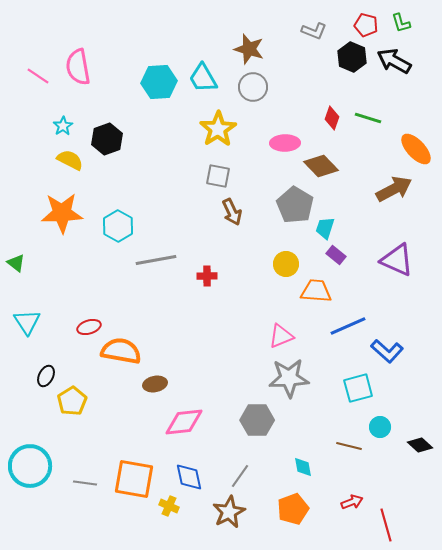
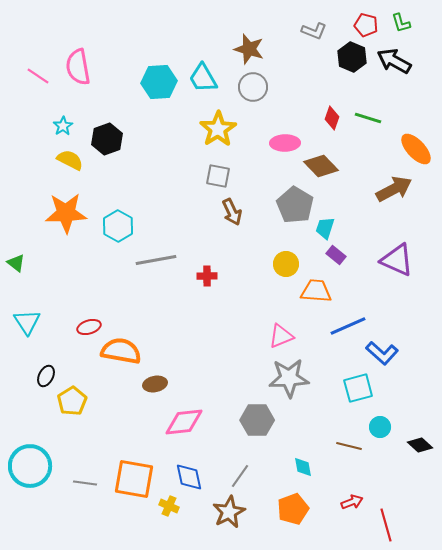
orange star at (62, 213): moved 4 px right
blue L-shape at (387, 351): moved 5 px left, 2 px down
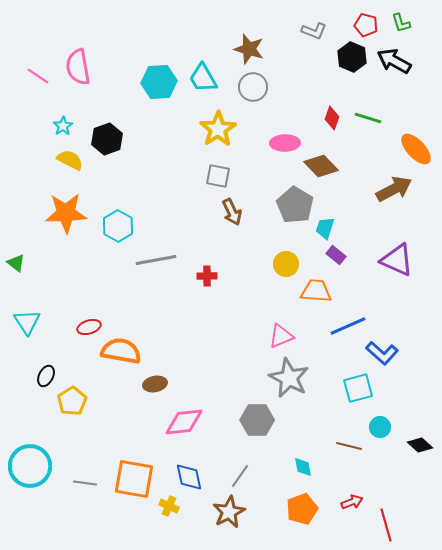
gray star at (289, 378): rotated 30 degrees clockwise
orange pentagon at (293, 509): moved 9 px right
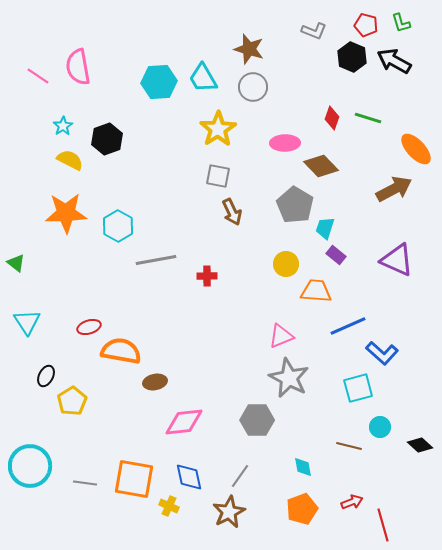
brown ellipse at (155, 384): moved 2 px up
red line at (386, 525): moved 3 px left
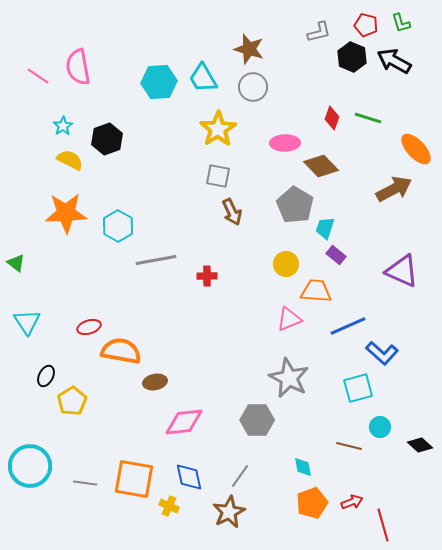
gray L-shape at (314, 31): moved 5 px right, 1 px down; rotated 35 degrees counterclockwise
purple triangle at (397, 260): moved 5 px right, 11 px down
pink triangle at (281, 336): moved 8 px right, 17 px up
orange pentagon at (302, 509): moved 10 px right, 6 px up
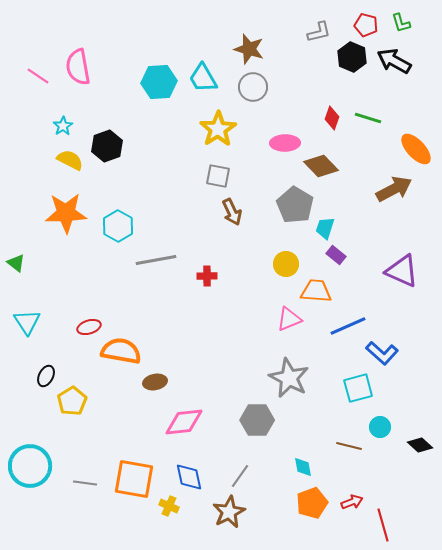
black hexagon at (107, 139): moved 7 px down
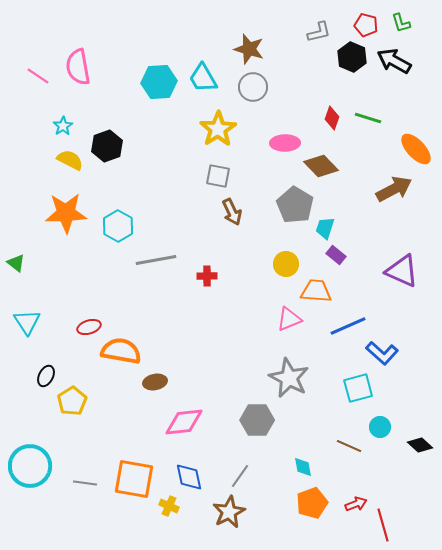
brown line at (349, 446): rotated 10 degrees clockwise
red arrow at (352, 502): moved 4 px right, 2 px down
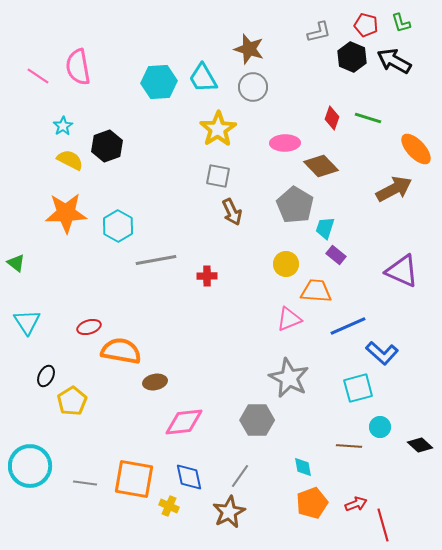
brown line at (349, 446): rotated 20 degrees counterclockwise
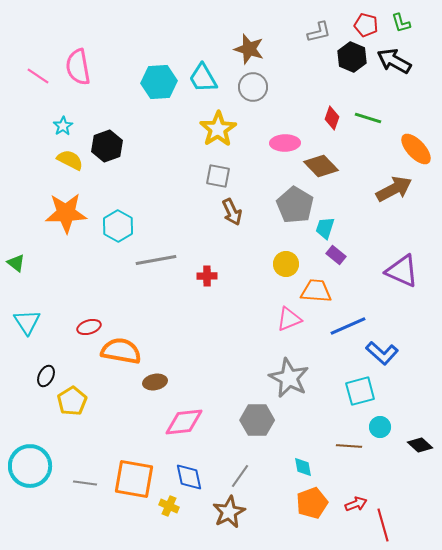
cyan square at (358, 388): moved 2 px right, 3 px down
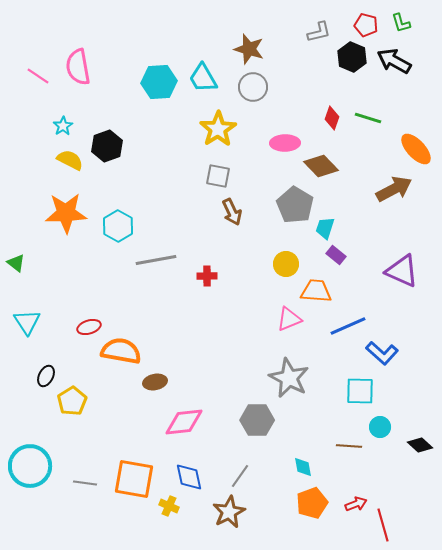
cyan square at (360, 391): rotated 16 degrees clockwise
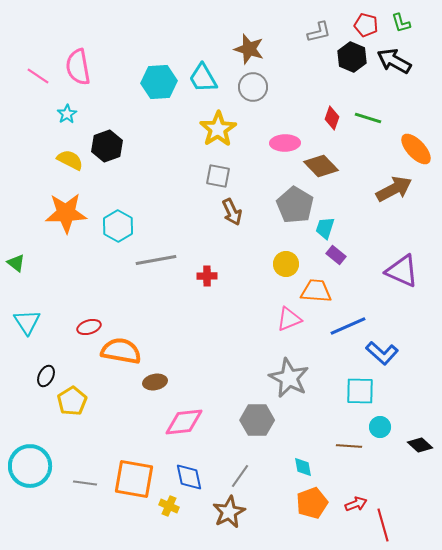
cyan star at (63, 126): moved 4 px right, 12 px up
